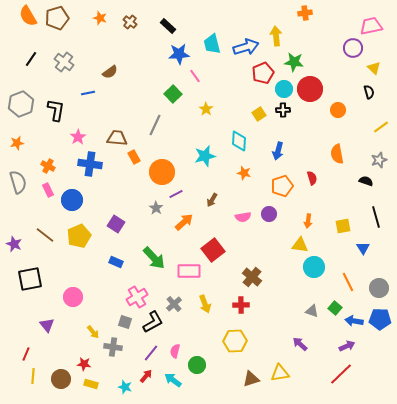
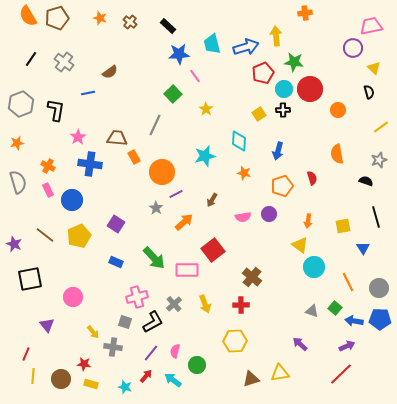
yellow triangle at (300, 245): rotated 30 degrees clockwise
pink rectangle at (189, 271): moved 2 px left, 1 px up
pink cross at (137, 297): rotated 15 degrees clockwise
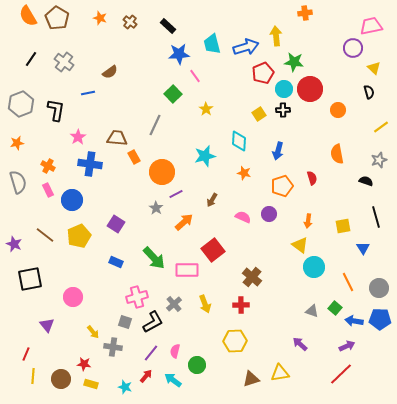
brown pentagon at (57, 18): rotated 25 degrees counterclockwise
pink semicircle at (243, 217): rotated 147 degrees counterclockwise
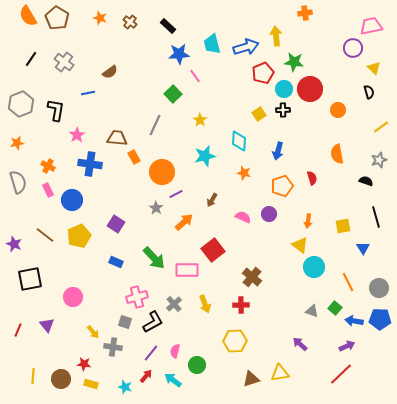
yellow star at (206, 109): moved 6 px left, 11 px down
pink star at (78, 137): moved 1 px left, 2 px up
red line at (26, 354): moved 8 px left, 24 px up
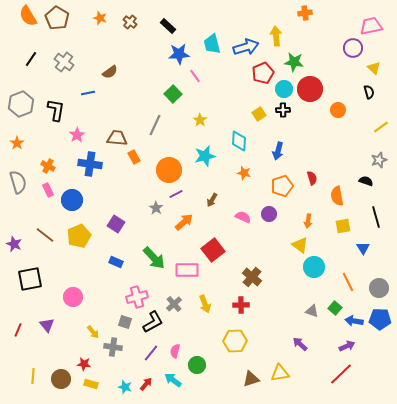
orange star at (17, 143): rotated 24 degrees counterclockwise
orange semicircle at (337, 154): moved 42 px down
orange circle at (162, 172): moved 7 px right, 2 px up
red arrow at (146, 376): moved 8 px down
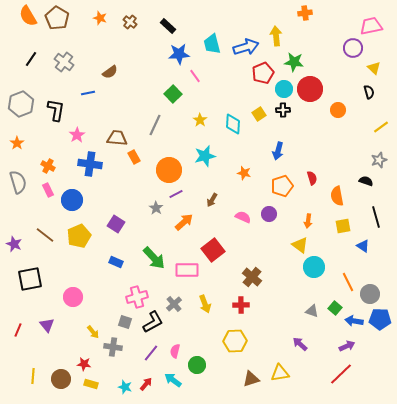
cyan diamond at (239, 141): moved 6 px left, 17 px up
blue triangle at (363, 248): moved 2 px up; rotated 24 degrees counterclockwise
gray circle at (379, 288): moved 9 px left, 6 px down
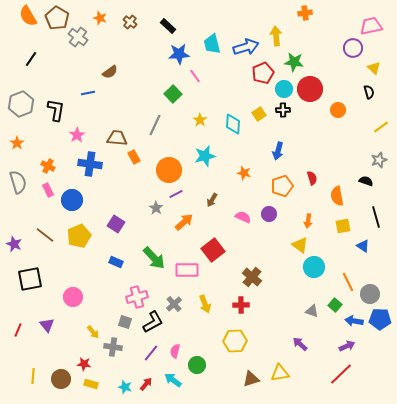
gray cross at (64, 62): moved 14 px right, 25 px up
green square at (335, 308): moved 3 px up
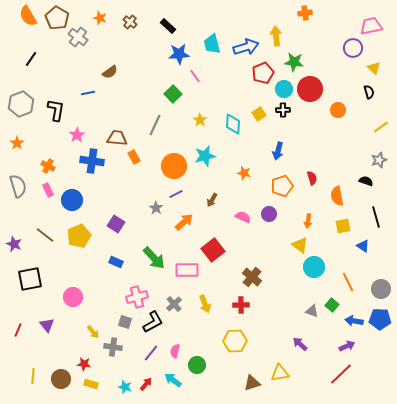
blue cross at (90, 164): moved 2 px right, 3 px up
orange circle at (169, 170): moved 5 px right, 4 px up
gray semicircle at (18, 182): moved 4 px down
gray circle at (370, 294): moved 11 px right, 5 px up
green square at (335, 305): moved 3 px left
brown triangle at (251, 379): moved 1 px right, 4 px down
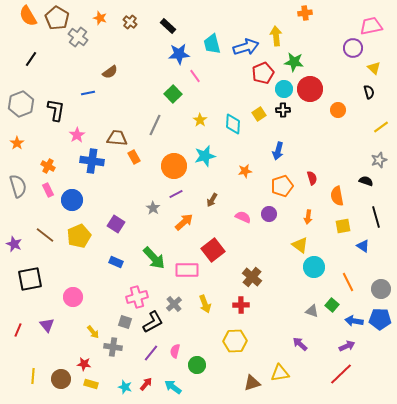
orange star at (244, 173): moved 1 px right, 2 px up; rotated 24 degrees counterclockwise
gray star at (156, 208): moved 3 px left
orange arrow at (308, 221): moved 4 px up
cyan arrow at (173, 380): moved 7 px down
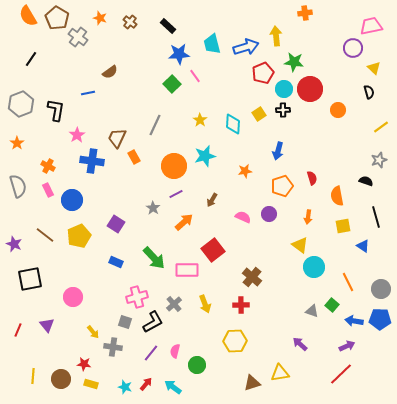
green square at (173, 94): moved 1 px left, 10 px up
brown trapezoid at (117, 138): rotated 70 degrees counterclockwise
